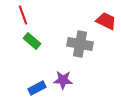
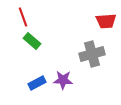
red line: moved 2 px down
red trapezoid: rotated 150 degrees clockwise
gray cross: moved 12 px right, 10 px down; rotated 25 degrees counterclockwise
blue rectangle: moved 5 px up
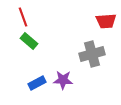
green rectangle: moved 3 px left
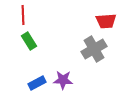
red line: moved 2 px up; rotated 18 degrees clockwise
green rectangle: rotated 18 degrees clockwise
gray cross: moved 2 px right, 5 px up; rotated 15 degrees counterclockwise
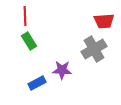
red line: moved 2 px right, 1 px down
red trapezoid: moved 2 px left
purple star: moved 1 px left, 10 px up
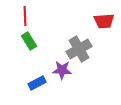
gray cross: moved 15 px left
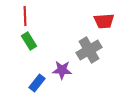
gray cross: moved 10 px right, 1 px down
blue rectangle: rotated 24 degrees counterclockwise
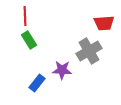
red trapezoid: moved 2 px down
green rectangle: moved 1 px up
gray cross: moved 1 px down
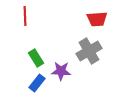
red trapezoid: moved 7 px left, 4 px up
green rectangle: moved 7 px right, 18 px down
purple star: moved 1 px left, 1 px down
